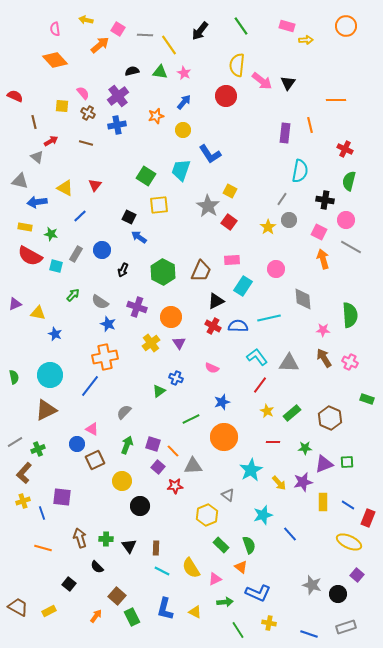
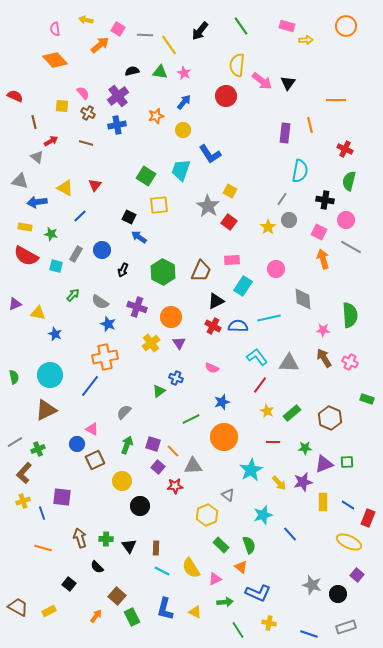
red semicircle at (30, 256): moved 4 px left
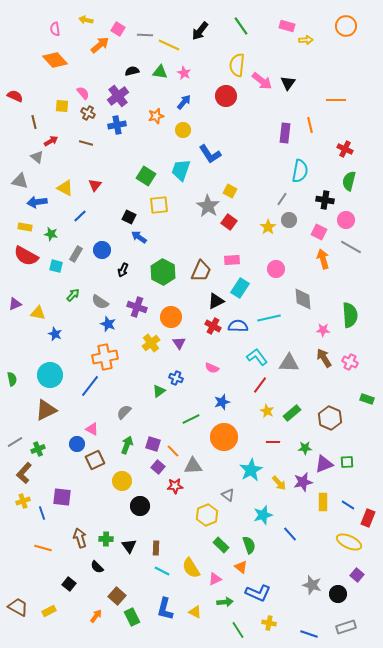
yellow line at (169, 45): rotated 30 degrees counterclockwise
cyan rectangle at (243, 286): moved 3 px left, 2 px down
green semicircle at (14, 377): moved 2 px left, 2 px down
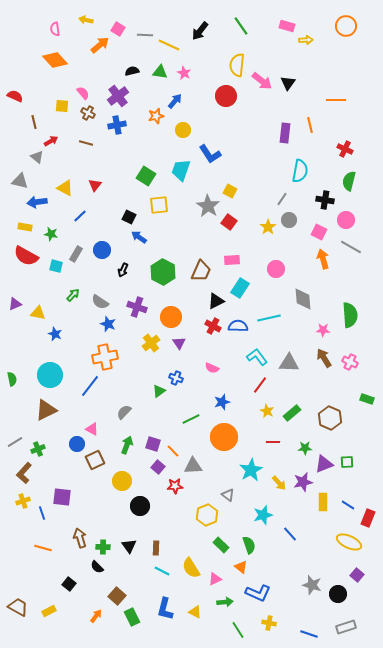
blue arrow at (184, 102): moved 9 px left, 1 px up
green cross at (106, 539): moved 3 px left, 8 px down
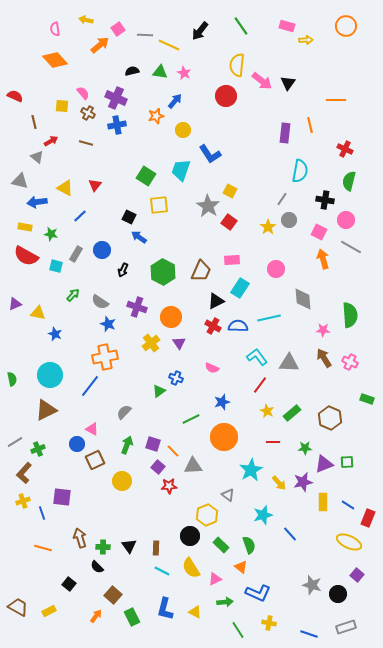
pink square at (118, 29): rotated 24 degrees clockwise
purple cross at (118, 96): moved 2 px left, 2 px down; rotated 30 degrees counterclockwise
red star at (175, 486): moved 6 px left
black circle at (140, 506): moved 50 px right, 30 px down
brown square at (117, 596): moved 4 px left, 1 px up
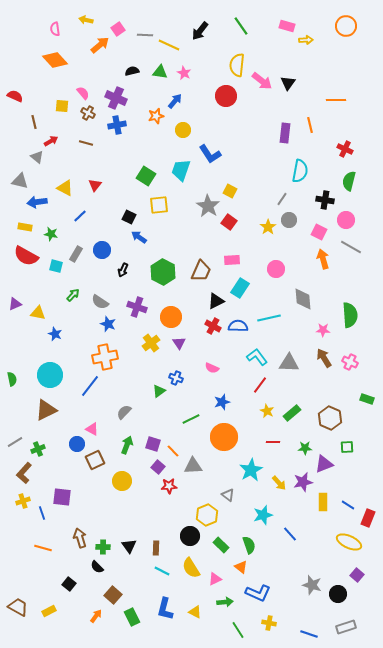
green square at (347, 462): moved 15 px up
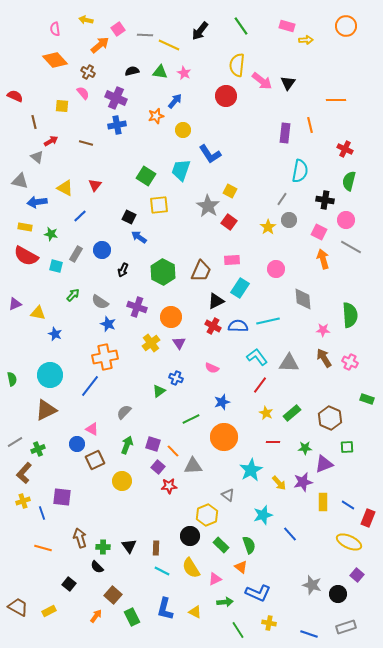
brown cross at (88, 113): moved 41 px up
cyan line at (269, 318): moved 1 px left, 3 px down
yellow star at (267, 411): moved 1 px left, 2 px down
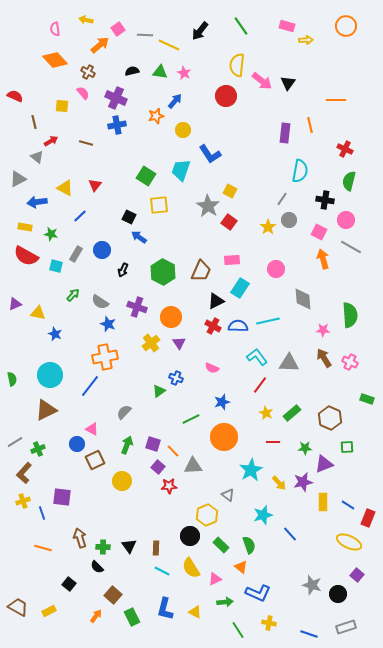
gray triangle at (20, 181): moved 2 px left, 2 px up; rotated 42 degrees counterclockwise
